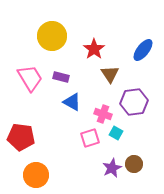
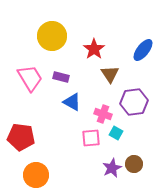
pink square: moved 1 px right; rotated 12 degrees clockwise
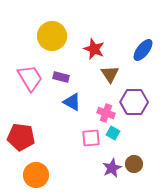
red star: rotated 15 degrees counterclockwise
purple hexagon: rotated 8 degrees clockwise
pink cross: moved 3 px right, 1 px up
cyan square: moved 3 px left
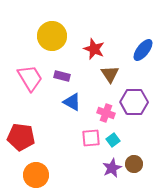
purple rectangle: moved 1 px right, 1 px up
cyan square: moved 7 px down; rotated 24 degrees clockwise
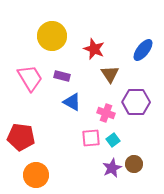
purple hexagon: moved 2 px right
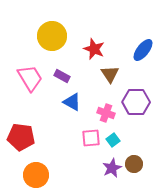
purple rectangle: rotated 14 degrees clockwise
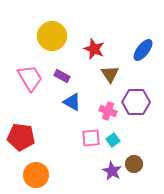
pink cross: moved 2 px right, 2 px up
purple star: moved 3 px down; rotated 18 degrees counterclockwise
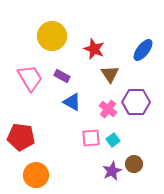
pink cross: moved 2 px up; rotated 18 degrees clockwise
purple star: rotated 18 degrees clockwise
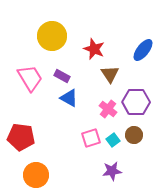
blue triangle: moved 3 px left, 4 px up
pink square: rotated 12 degrees counterclockwise
brown circle: moved 29 px up
purple star: rotated 18 degrees clockwise
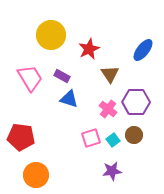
yellow circle: moved 1 px left, 1 px up
red star: moved 5 px left; rotated 25 degrees clockwise
blue triangle: moved 1 px down; rotated 12 degrees counterclockwise
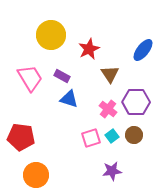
cyan square: moved 1 px left, 4 px up
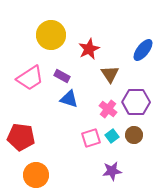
pink trapezoid: rotated 88 degrees clockwise
